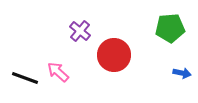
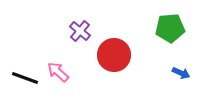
blue arrow: moved 1 px left; rotated 12 degrees clockwise
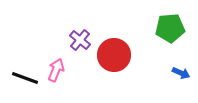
purple cross: moved 9 px down
pink arrow: moved 2 px left, 2 px up; rotated 70 degrees clockwise
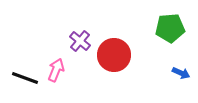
purple cross: moved 1 px down
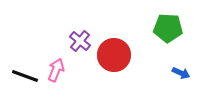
green pentagon: moved 2 px left; rotated 8 degrees clockwise
black line: moved 2 px up
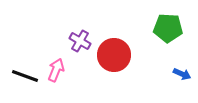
purple cross: rotated 10 degrees counterclockwise
blue arrow: moved 1 px right, 1 px down
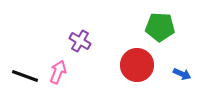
green pentagon: moved 8 px left, 1 px up
red circle: moved 23 px right, 10 px down
pink arrow: moved 2 px right, 2 px down
